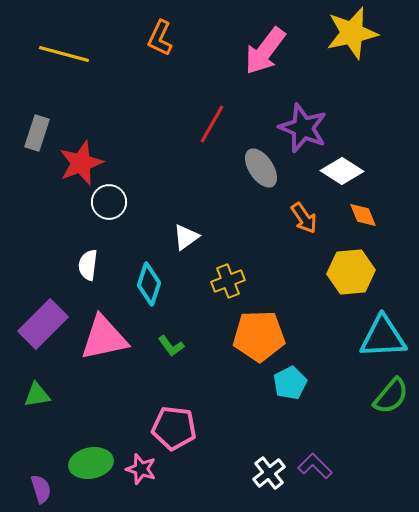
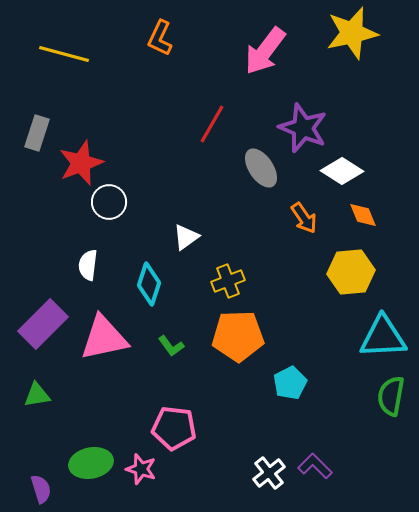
orange pentagon: moved 21 px left
green semicircle: rotated 150 degrees clockwise
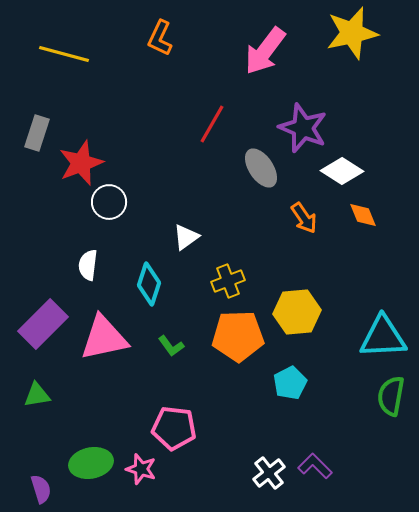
yellow hexagon: moved 54 px left, 40 px down
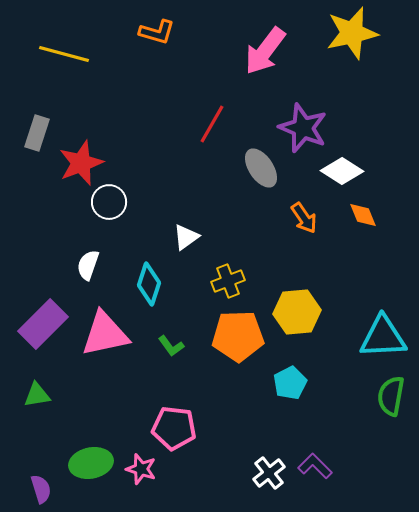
orange L-shape: moved 3 px left, 6 px up; rotated 99 degrees counterclockwise
white semicircle: rotated 12 degrees clockwise
pink triangle: moved 1 px right, 4 px up
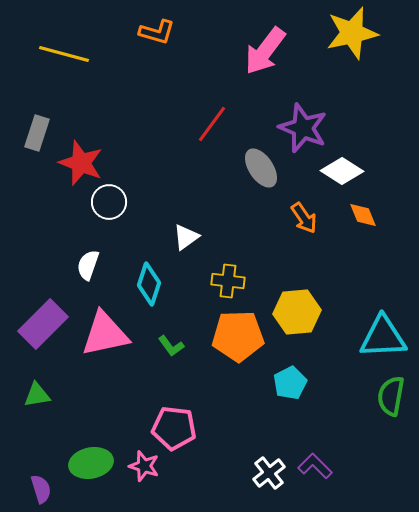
red line: rotated 6 degrees clockwise
red star: rotated 30 degrees counterclockwise
yellow cross: rotated 28 degrees clockwise
pink star: moved 3 px right, 3 px up
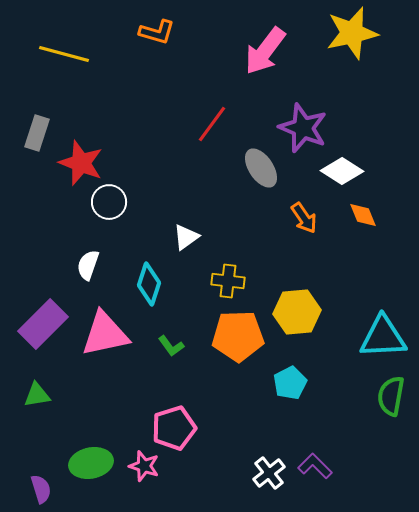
pink pentagon: rotated 24 degrees counterclockwise
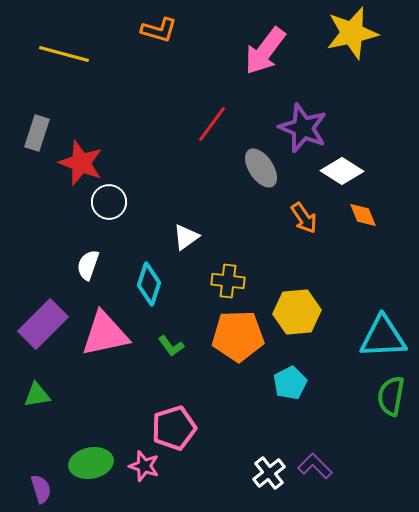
orange L-shape: moved 2 px right, 2 px up
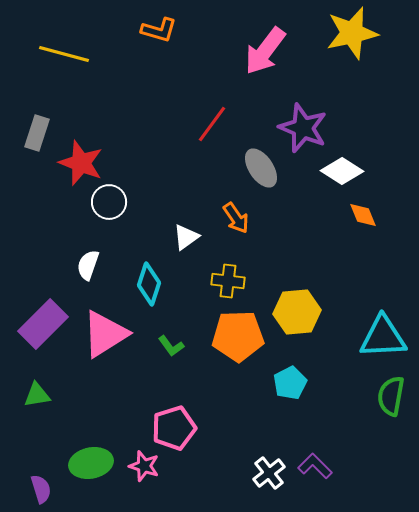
orange arrow: moved 68 px left
pink triangle: rotated 20 degrees counterclockwise
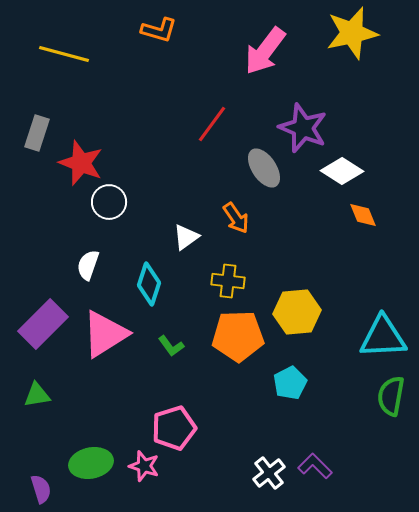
gray ellipse: moved 3 px right
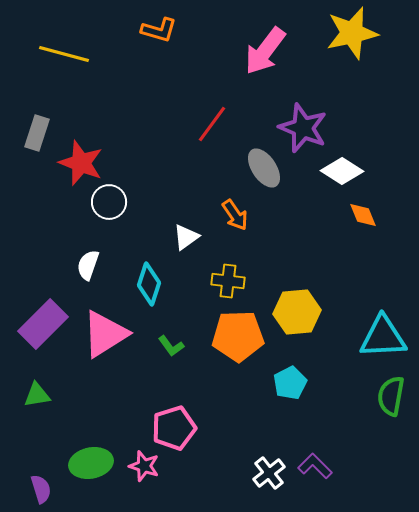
orange arrow: moved 1 px left, 3 px up
